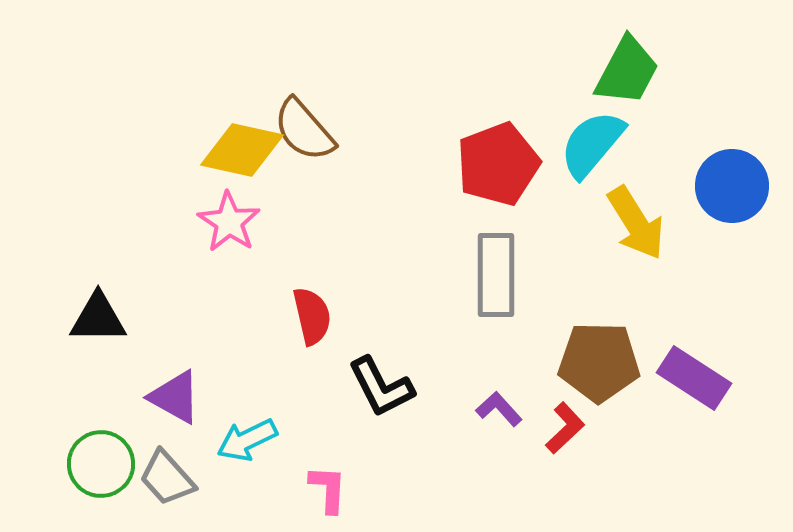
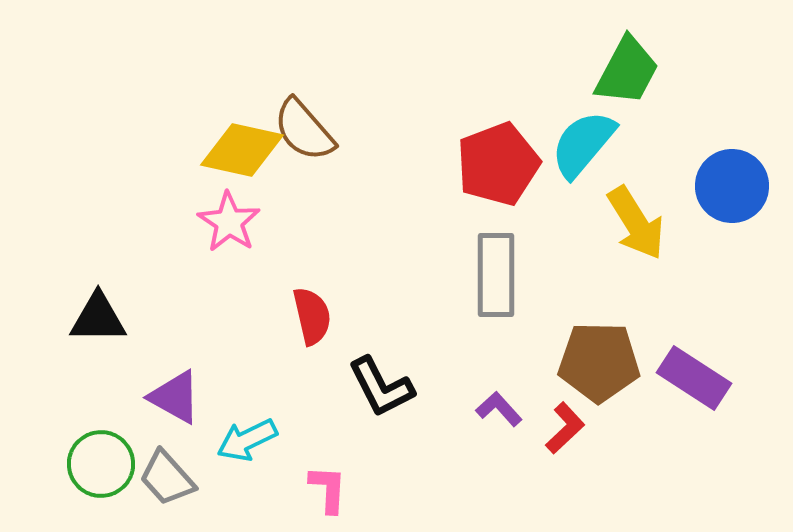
cyan semicircle: moved 9 px left
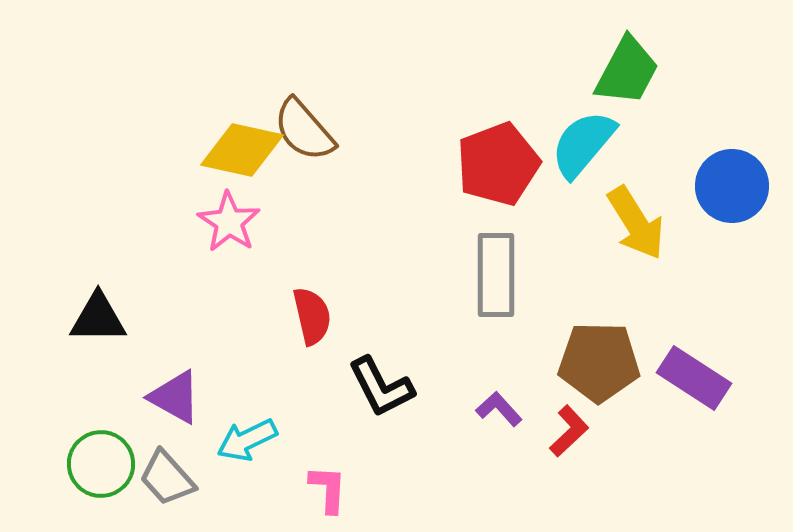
red L-shape: moved 4 px right, 3 px down
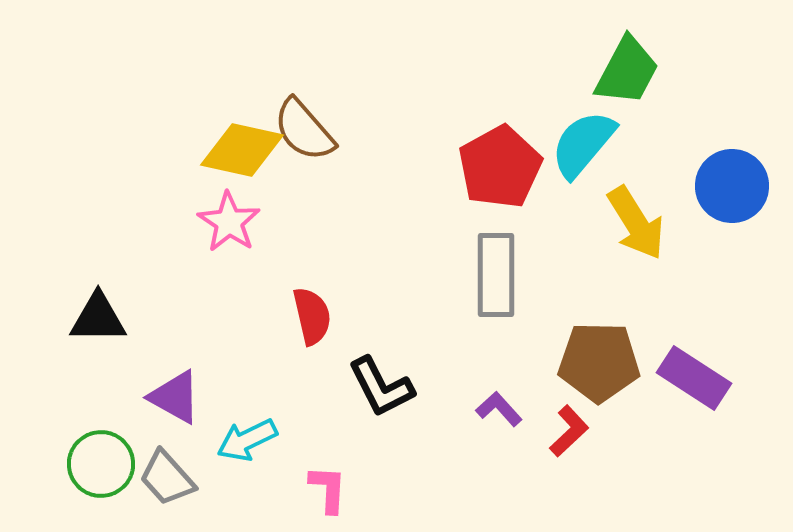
red pentagon: moved 2 px right, 3 px down; rotated 8 degrees counterclockwise
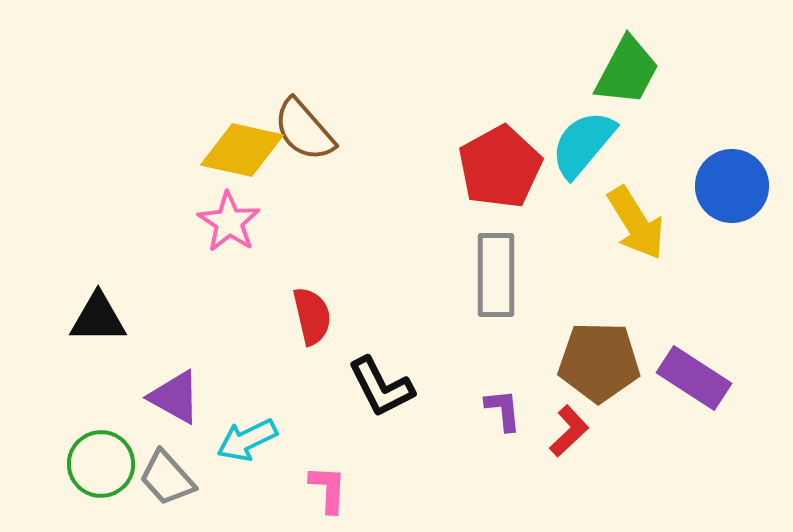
purple L-shape: moved 4 px right, 1 px down; rotated 36 degrees clockwise
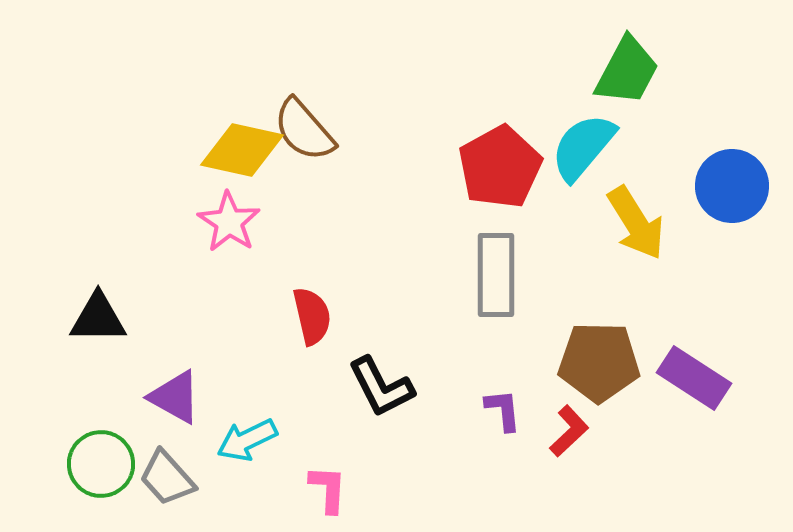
cyan semicircle: moved 3 px down
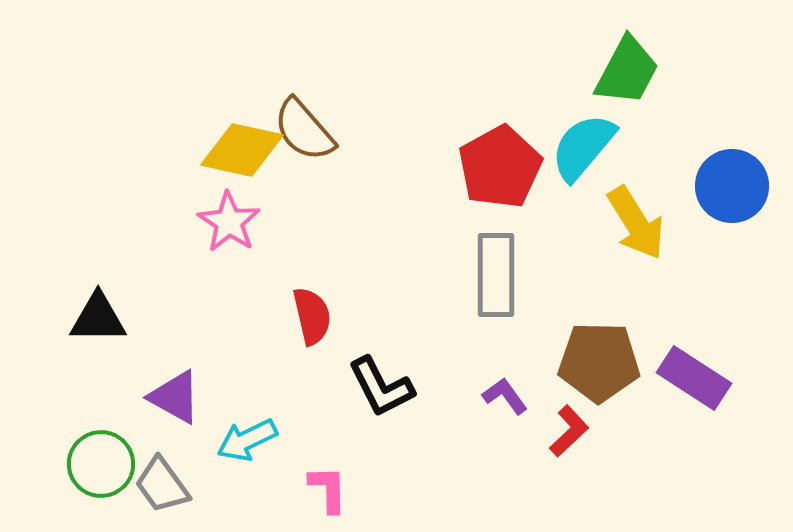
purple L-shape: moved 2 px right, 14 px up; rotated 30 degrees counterclockwise
gray trapezoid: moved 5 px left, 7 px down; rotated 6 degrees clockwise
pink L-shape: rotated 4 degrees counterclockwise
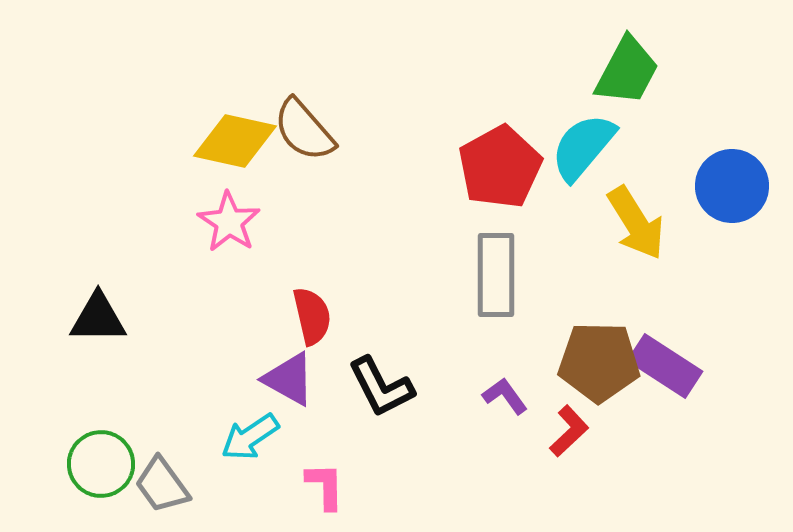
yellow diamond: moved 7 px left, 9 px up
purple rectangle: moved 29 px left, 12 px up
purple triangle: moved 114 px right, 18 px up
cyan arrow: moved 3 px right, 3 px up; rotated 8 degrees counterclockwise
pink L-shape: moved 3 px left, 3 px up
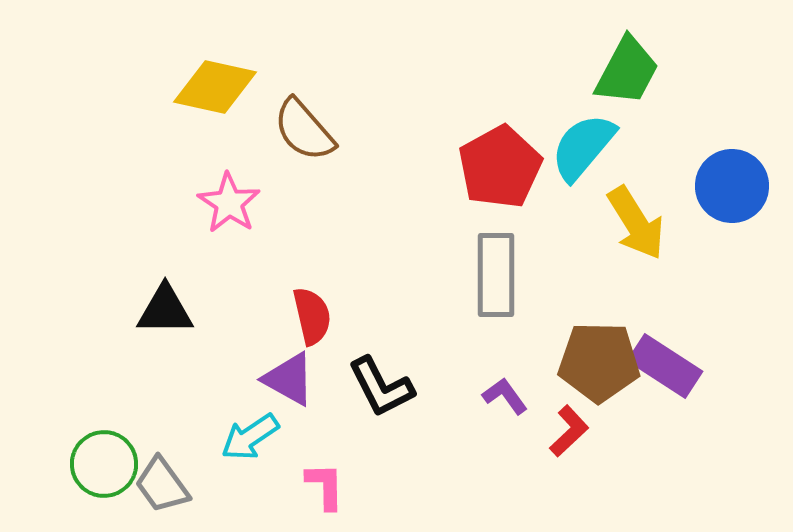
yellow diamond: moved 20 px left, 54 px up
pink star: moved 19 px up
black triangle: moved 67 px right, 8 px up
green circle: moved 3 px right
